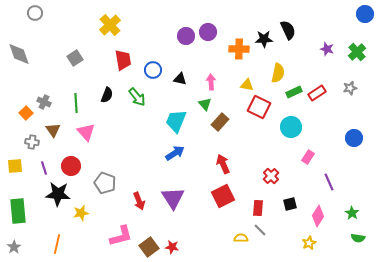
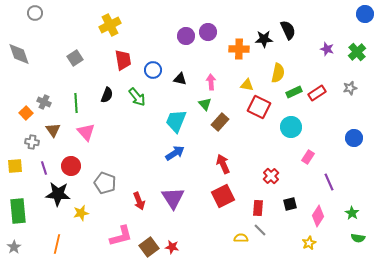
yellow cross at (110, 25): rotated 15 degrees clockwise
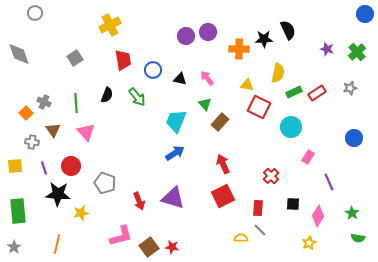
pink arrow at (211, 82): moved 4 px left, 4 px up; rotated 35 degrees counterclockwise
purple triangle at (173, 198): rotated 40 degrees counterclockwise
black square at (290, 204): moved 3 px right; rotated 16 degrees clockwise
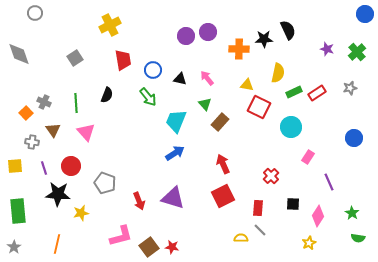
green arrow at (137, 97): moved 11 px right
